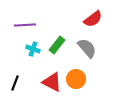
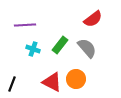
green rectangle: moved 3 px right
black line: moved 3 px left, 1 px down
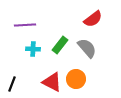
cyan cross: rotated 16 degrees counterclockwise
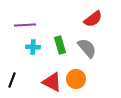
green rectangle: rotated 54 degrees counterclockwise
cyan cross: moved 2 px up
black line: moved 4 px up
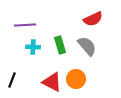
red semicircle: rotated 12 degrees clockwise
gray semicircle: moved 2 px up
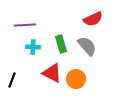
green rectangle: moved 1 px right, 1 px up
red triangle: moved 9 px up
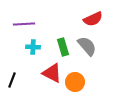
purple line: moved 1 px left, 1 px up
green rectangle: moved 2 px right, 3 px down
orange circle: moved 1 px left, 3 px down
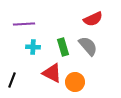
gray semicircle: moved 1 px right
